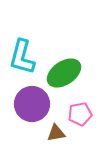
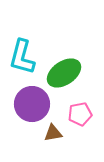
brown triangle: moved 3 px left
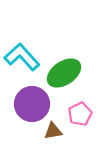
cyan L-shape: rotated 123 degrees clockwise
pink pentagon: rotated 15 degrees counterclockwise
brown triangle: moved 2 px up
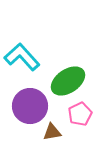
green ellipse: moved 4 px right, 8 px down
purple circle: moved 2 px left, 2 px down
brown triangle: moved 1 px left, 1 px down
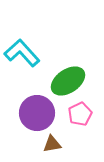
cyan L-shape: moved 4 px up
purple circle: moved 7 px right, 7 px down
brown triangle: moved 12 px down
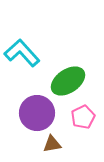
pink pentagon: moved 3 px right, 3 px down
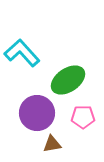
green ellipse: moved 1 px up
pink pentagon: rotated 25 degrees clockwise
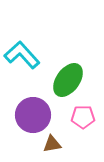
cyan L-shape: moved 2 px down
green ellipse: rotated 20 degrees counterclockwise
purple circle: moved 4 px left, 2 px down
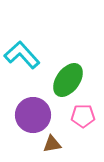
pink pentagon: moved 1 px up
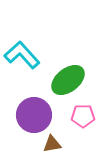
green ellipse: rotated 16 degrees clockwise
purple circle: moved 1 px right
